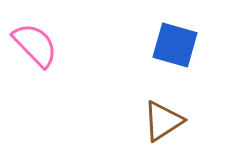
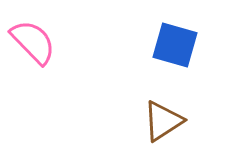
pink semicircle: moved 2 px left, 3 px up
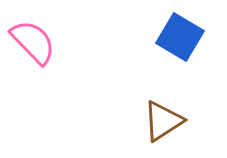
blue square: moved 5 px right, 8 px up; rotated 15 degrees clockwise
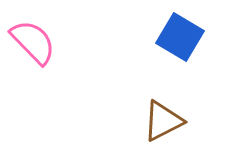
brown triangle: rotated 6 degrees clockwise
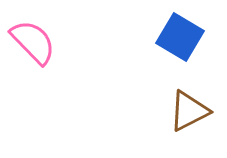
brown triangle: moved 26 px right, 10 px up
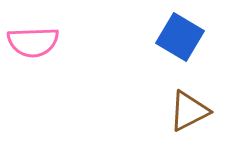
pink semicircle: rotated 132 degrees clockwise
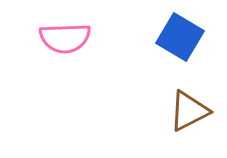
pink semicircle: moved 32 px right, 4 px up
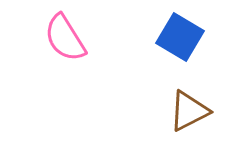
pink semicircle: rotated 60 degrees clockwise
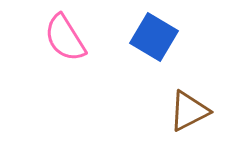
blue square: moved 26 px left
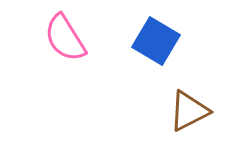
blue square: moved 2 px right, 4 px down
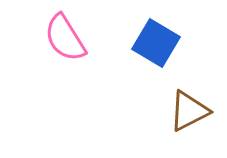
blue square: moved 2 px down
